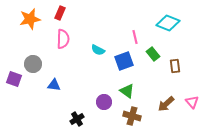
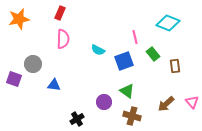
orange star: moved 11 px left
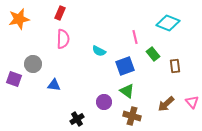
cyan semicircle: moved 1 px right, 1 px down
blue square: moved 1 px right, 5 px down
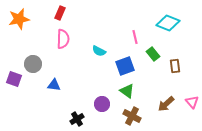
purple circle: moved 2 px left, 2 px down
brown cross: rotated 12 degrees clockwise
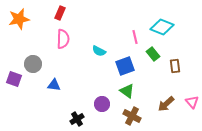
cyan diamond: moved 6 px left, 4 px down
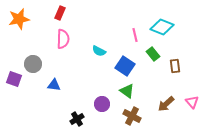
pink line: moved 2 px up
blue square: rotated 36 degrees counterclockwise
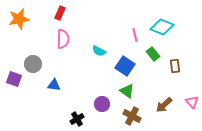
brown arrow: moved 2 px left, 1 px down
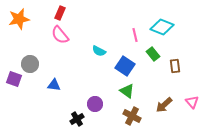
pink semicircle: moved 3 px left, 4 px up; rotated 138 degrees clockwise
gray circle: moved 3 px left
purple circle: moved 7 px left
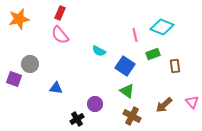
green rectangle: rotated 72 degrees counterclockwise
blue triangle: moved 2 px right, 3 px down
